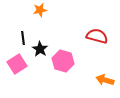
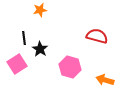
black line: moved 1 px right
pink hexagon: moved 7 px right, 6 px down
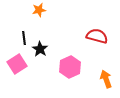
orange star: moved 1 px left
pink hexagon: rotated 20 degrees clockwise
orange arrow: moved 1 px right, 1 px up; rotated 54 degrees clockwise
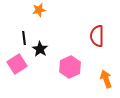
red semicircle: rotated 105 degrees counterclockwise
